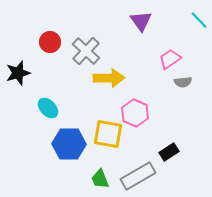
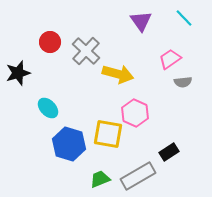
cyan line: moved 15 px left, 2 px up
yellow arrow: moved 9 px right, 4 px up; rotated 16 degrees clockwise
blue hexagon: rotated 16 degrees clockwise
green trapezoid: rotated 90 degrees clockwise
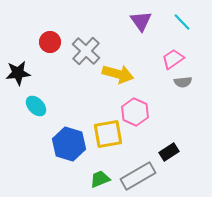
cyan line: moved 2 px left, 4 px down
pink trapezoid: moved 3 px right
black star: rotated 10 degrees clockwise
cyan ellipse: moved 12 px left, 2 px up
pink hexagon: moved 1 px up
yellow square: rotated 20 degrees counterclockwise
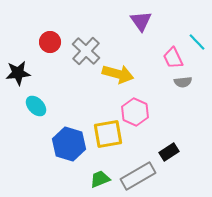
cyan line: moved 15 px right, 20 px down
pink trapezoid: moved 1 px up; rotated 80 degrees counterclockwise
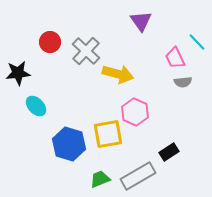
pink trapezoid: moved 2 px right
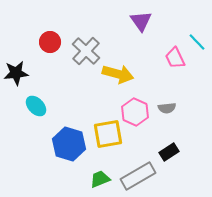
black star: moved 2 px left
gray semicircle: moved 16 px left, 26 px down
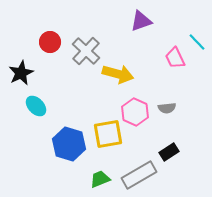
purple triangle: rotated 45 degrees clockwise
black star: moved 5 px right; rotated 20 degrees counterclockwise
gray rectangle: moved 1 px right, 1 px up
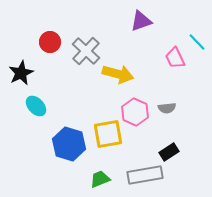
gray rectangle: moved 6 px right; rotated 20 degrees clockwise
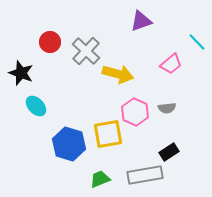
pink trapezoid: moved 4 px left, 6 px down; rotated 105 degrees counterclockwise
black star: rotated 25 degrees counterclockwise
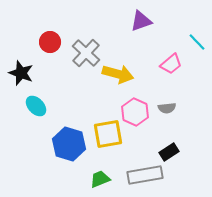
gray cross: moved 2 px down
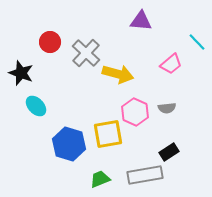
purple triangle: rotated 25 degrees clockwise
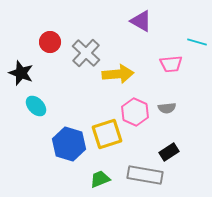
purple triangle: rotated 25 degrees clockwise
cyan line: rotated 30 degrees counterclockwise
pink trapezoid: rotated 35 degrees clockwise
yellow arrow: rotated 20 degrees counterclockwise
yellow square: moved 1 px left; rotated 8 degrees counterclockwise
gray rectangle: rotated 20 degrees clockwise
